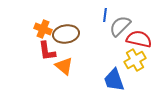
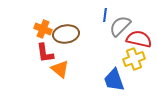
red L-shape: moved 2 px left, 2 px down
yellow cross: moved 1 px left, 1 px up; rotated 10 degrees clockwise
orange triangle: moved 4 px left, 3 px down
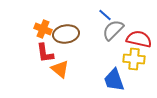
blue line: rotated 56 degrees counterclockwise
gray semicircle: moved 7 px left, 4 px down
yellow cross: rotated 25 degrees clockwise
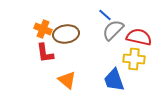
red semicircle: moved 2 px up
orange triangle: moved 7 px right, 11 px down
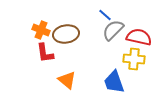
orange cross: moved 2 px left, 1 px down
blue trapezoid: moved 2 px down
